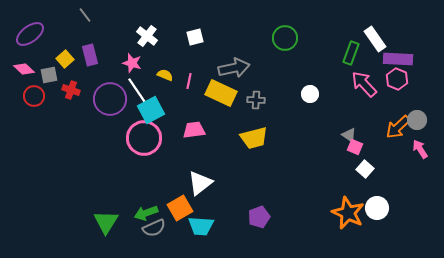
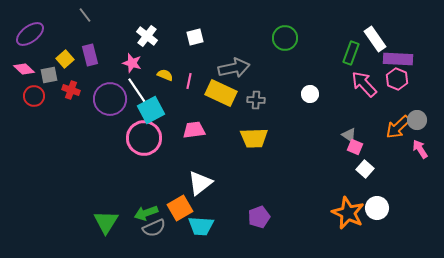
yellow trapezoid at (254, 138): rotated 12 degrees clockwise
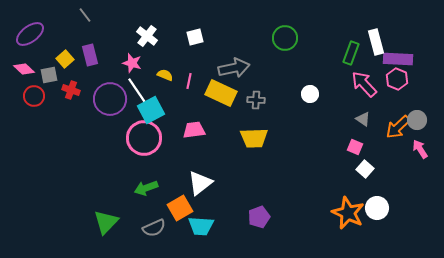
white rectangle at (375, 39): moved 1 px right, 3 px down; rotated 20 degrees clockwise
gray triangle at (349, 135): moved 14 px right, 16 px up
green arrow at (146, 213): moved 25 px up
green triangle at (106, 222): rotated 12 degrees clockwise
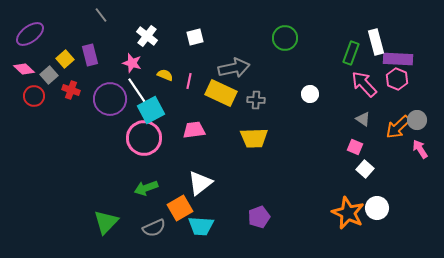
gray line at (85, 15): moved 16 px right
gray square at (49, 75): rotated 30 degrees counterclockwise
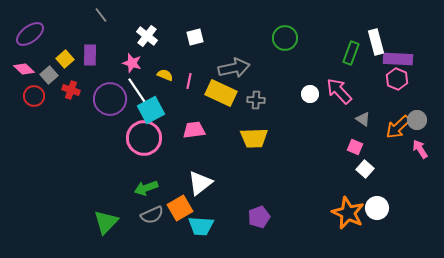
purple rectangle at (90, 55): rotated 15 degrees clockwise
pink arrow at (364, 84): moved 25 px left, 7 px down
gray semicircle at (154, 228): moved 2 px left, 13 px up
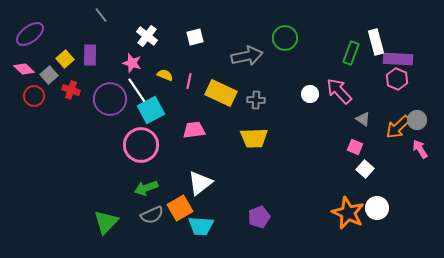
gray arrow at (234, 68): moved 13 px right, 12 px up
pink circle at (144, 138): moved 3 px left, 7 px down
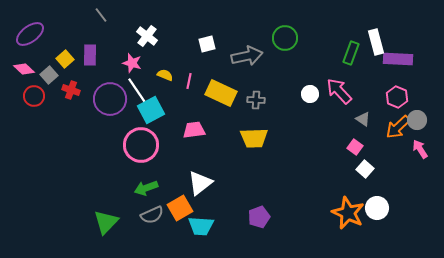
white square at (195, 37): moved 12 px right, 7 px down
pink hexagon at (397, 79): moved 18 px down
pink square at (355, 147): rotated 14 degrees clockwise
